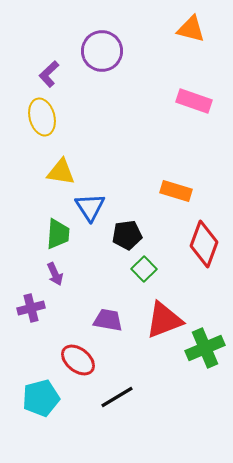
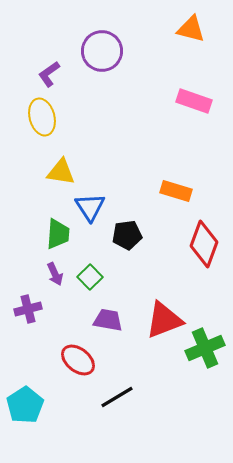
purple L-shape: rotated 8 degrees clockwise
green square: moved 54 px left, 8 px down
purple cross: moved 3 px left, 1 px down
cyan pentagon: moved 16 px left, 7 px down; rotated 18 degrees counterclockwise
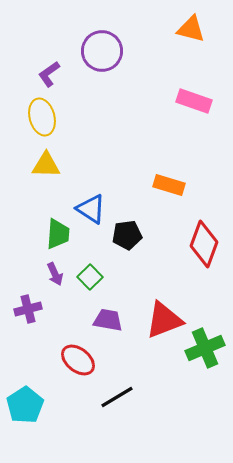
yellow triangle: moved 15 px left, 7 px up; rotated 8 degrees counterclockwise
orange rectangle: moved 7 px left, 6 px up
blue triangle: moved 1 px right, 2 px down; rotated 24 degrees counterclockwise
